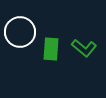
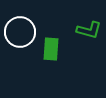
green L-shape: moved 5 px right, 18 px up; rotated 25 degrees counterclockwise
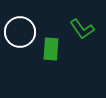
green L-shape: moved 7 px left, 1 px up; rotated 40 degrees clockwise
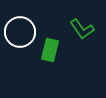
green rectangle: moved 1 px left, 1 px down; rotated 10 degrees clockwise
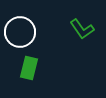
green rectangle: moved 21 px left, 18 px down
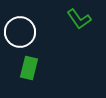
green L-shape: moved 3 px left, 10 px up
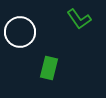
green rectangle: moved 20 px right
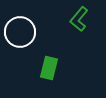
green L-shape: rotated 75 degrees clockwise
